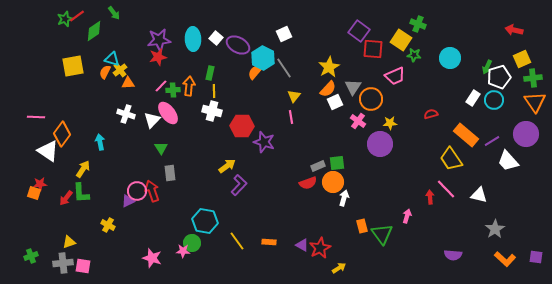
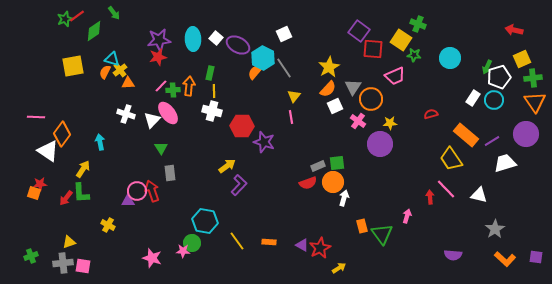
white square at (335, 102): moved 4 px down
white trapezoid at (508, 161): moved 3 px left, 2 px down; rotated 115 degrees clockwise
purple triangle at (128, 201): rotated 24 degrees clockwise
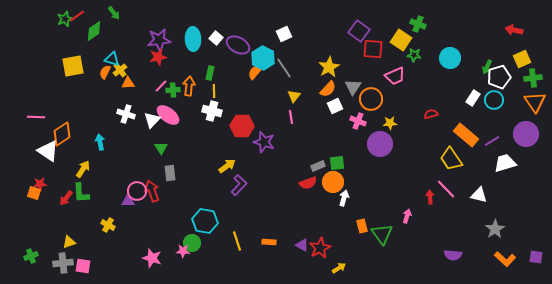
pink ellipse at (168, 113): moved 2 px down; rotated 15 degrees counterclockwise
pink cross at (358, 121): rotated 14 degrees counterclockwise
orange diamond at (62, 134): rotated 20 degrees clockwise
yellow line at (237, 241): rotated 18 degrees clockwise
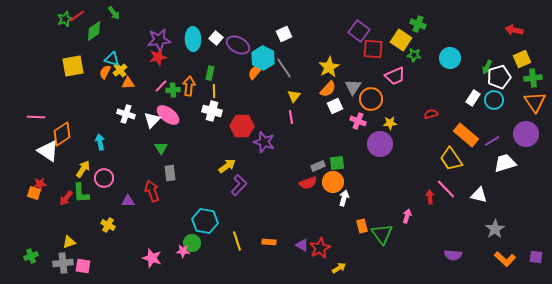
pink circle at (137, 191): moved 33 px left, 13 px up
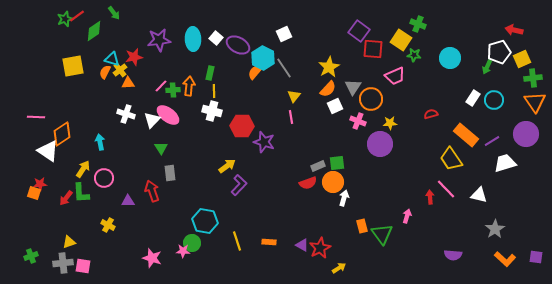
red star at (158, 57): moved 24 px left
white pentagon at (499, 77): moved 25 px up
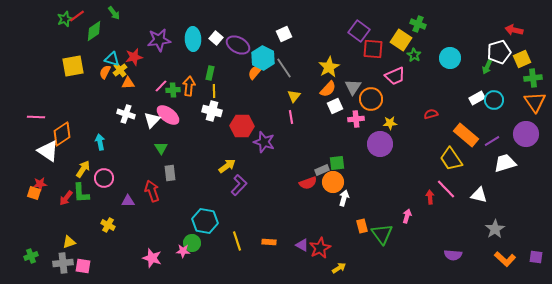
green star at (414, 55): rotated 24 degrees clockwise
white rectangle at (473, 98): moved 4 px right; rotated 28 degrees clockwise
pink cross at (358, 121): moved 2 px left, 2 px up; rotated 28 degrees counterclockwise
gray rectangle at (318, 166): moved 4 px right, 4 px down
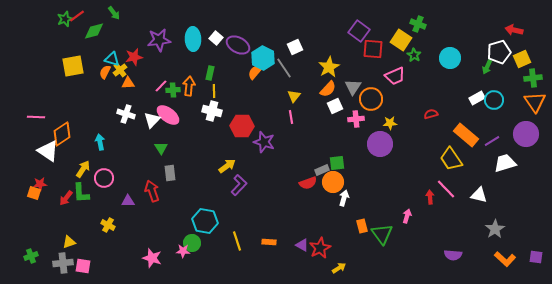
green diamond at (94, 31): rotated 20 degrees clockwise
white square at (284, 34): moved 11 px right, 13 px down
